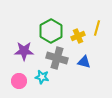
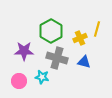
yellow line: moved 1 px down
yellow cross: moved 2 px right, 2 px down
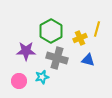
purple star: moved 2 px right
blue triangle: moved 4 px right, 2 px up
cyan star: rotated 24 degrees counterclockwise
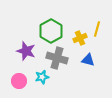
purple star: rotated 18 degrees clockwise
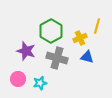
yellow line: moved 3 px up
blue triangle: moved 1 px left, 3 px up
cyan star: moved 2 px left, 6 px down
pink circle: moved 1 px left, 2 px up
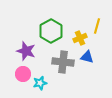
gray cross: moved 6 px right, 4 px down; rotated 10 degrees counterclockwise
pink circle: moved 5 px right, 5 px up
